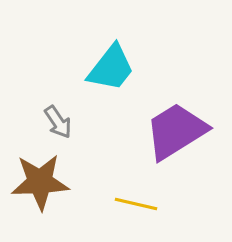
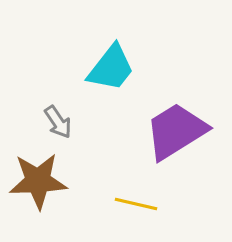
brown star: moved 2 px left, 1 px up
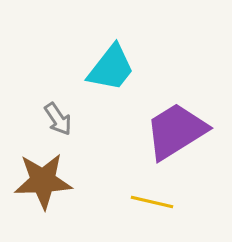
gray arrow: moved 3 px up
brown star: moved 5 px right
yellow line: moved 16 px right, 2 px up
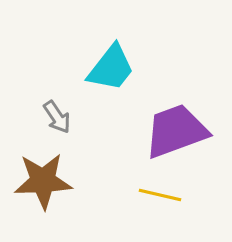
gray arrow: moved 1 px left, 2 px up
purple trapezoid: rotated 12 degrees clockwise
yellow line: moved 8 px right, 7 px up
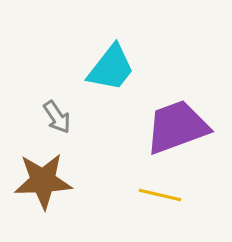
purple trapezoid: moved 1 px right, 4 px up
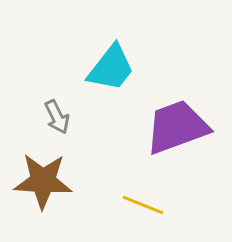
gray arrow: rotated 8 degrees clockwise
brown star: rotated 6 degrees clockwise
yellow line: moved 17 px left, 10 px down; rotated 9 degrees clockwise
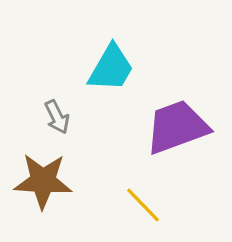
cyan trapezoid: rotated 8 degrees counterclockwise
yellow line: rotated 24 degrees clockwise
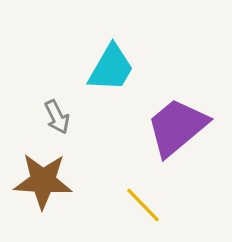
purple trapezoid: rotated 20 degrees counterclockwise
